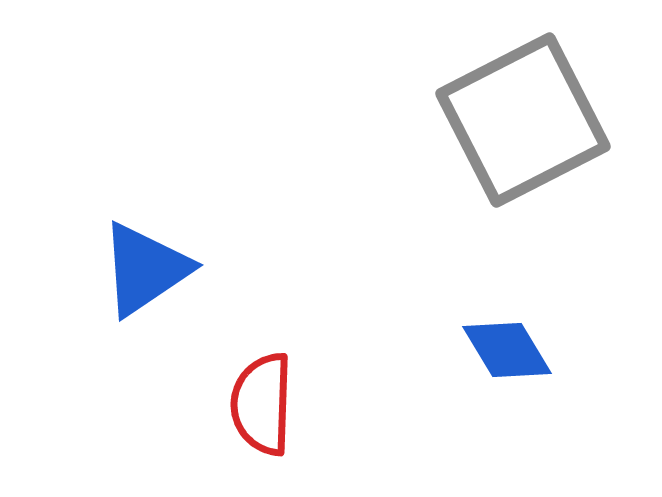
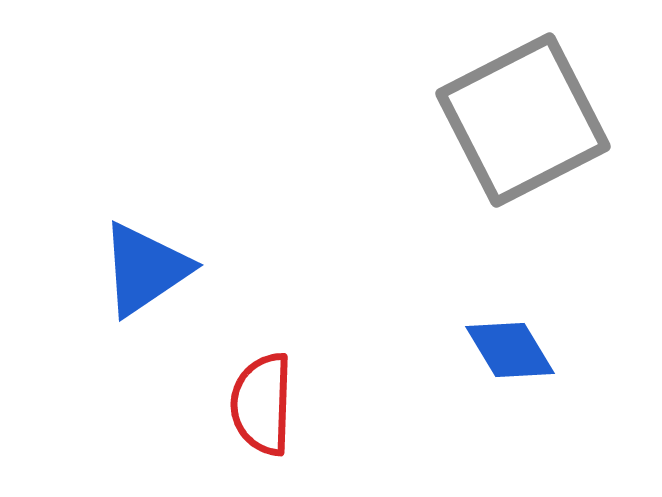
blue diamond: moved 3 px right
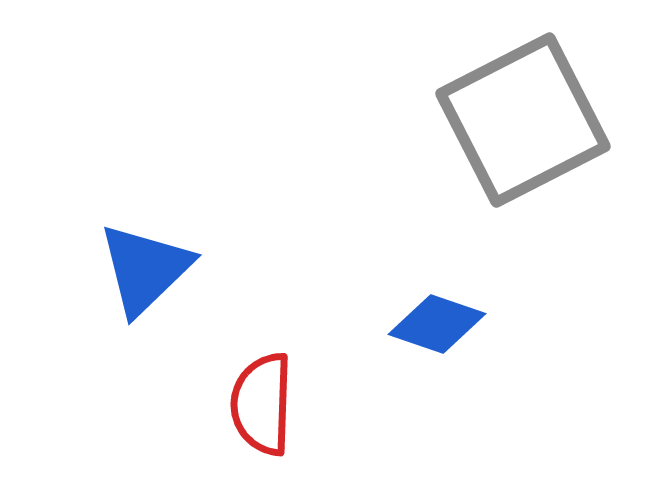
blue triangle: rotated 10 degrees counterclockwise
blue diamond: moved 73 px left, 26 px up; rotated 40 degrees counterclockwise
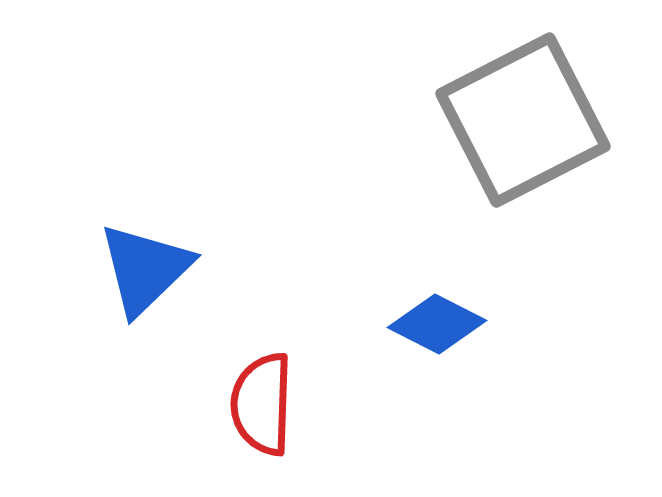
blue diamond: rotated 8 degrees clockwise
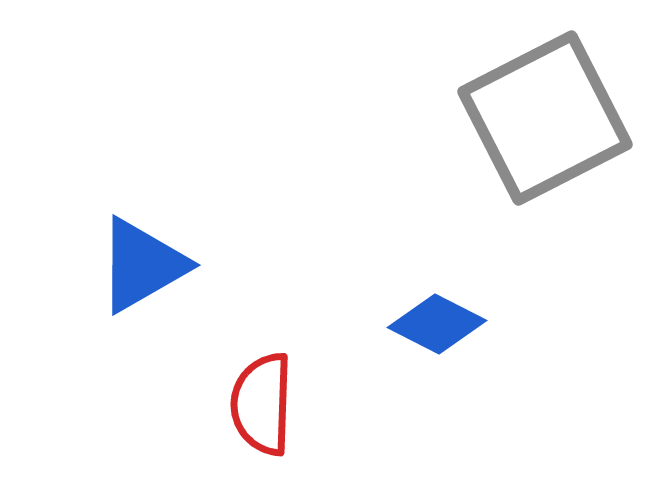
gray square: moved 22 px right, 2 px up
blue triangle: moved 3 px left, 4 px up; rotated 14 degrees clockwise
